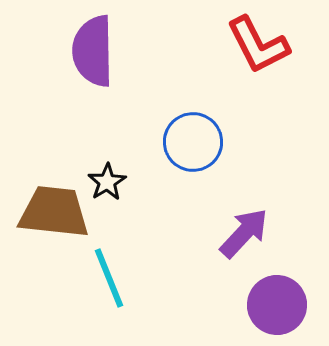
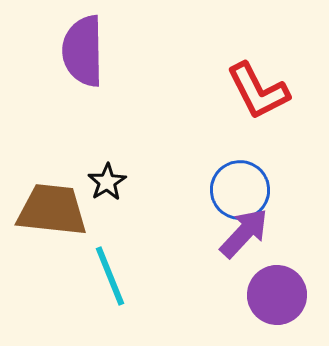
red L-shape: moved 46 px down
purple semicircle: moved 10 px left
blue circle: moved 47 px right, 48 px down
brown trapezoid: moved 2 px left, 2 px up
cyan line: moved 1 px right, 2 px up
purple circle: moved 10 px up
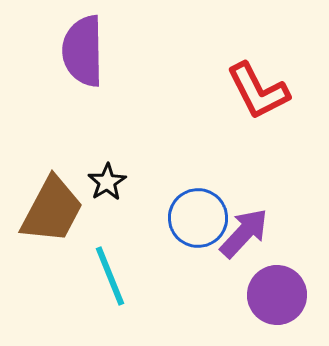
blue circle: moved 42 px left, 28 px down
brown trapezoid: rotated 112 degrees clockwise
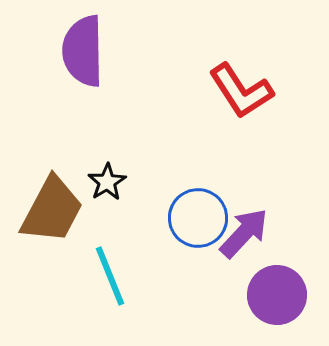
red L-shape: moved 17 px left; rotated 6 degrees counterclockwise
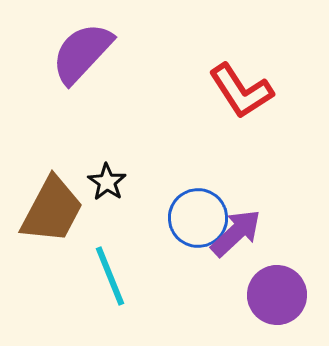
purple semicircle: moved 1 px left, 2 px down; rotated 44 degrees clockwise
black star: rotated 6 degrees counterclockwise
purple arrow: moved 8 px left; rotated 4 degrees clockwise
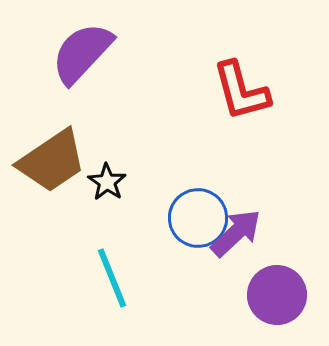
red L-shape: rotated 18 degrees clockwise
brown trapezoid: moved 49 px up; rotated 28 degrees clockwise
cyan line: moved 2 px right, 2 px down
